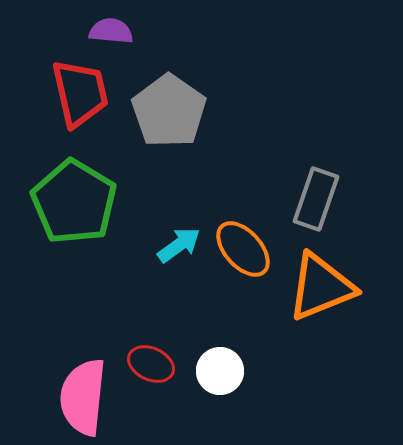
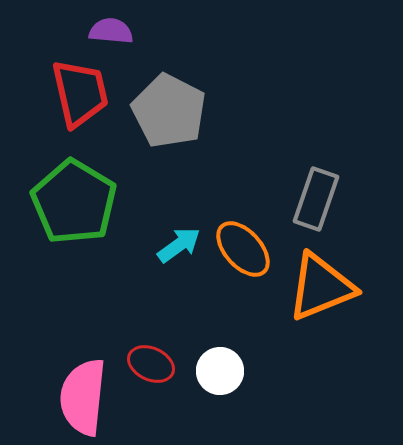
gray pentagon: rotated 8 degrees counterclockwise
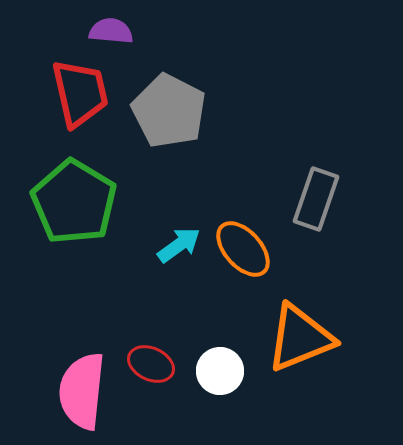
orange triangle: moved 21 px left, 51 px down
pink semicircle: moved 1 px left, 6 px up
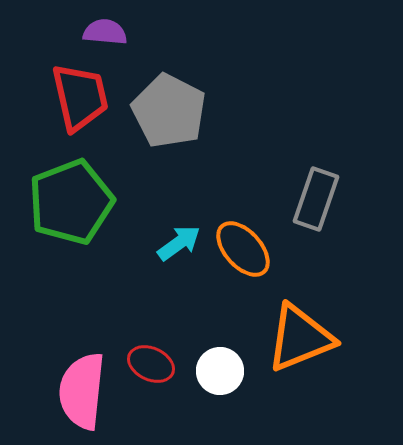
purple semicircle: moved 6 px left, 1 px down
red trapezoid: moved 4 px down
green pentagon: moved 3 px left; rotated 20 degrees clockwise
cyan arrow: moved 2 px up
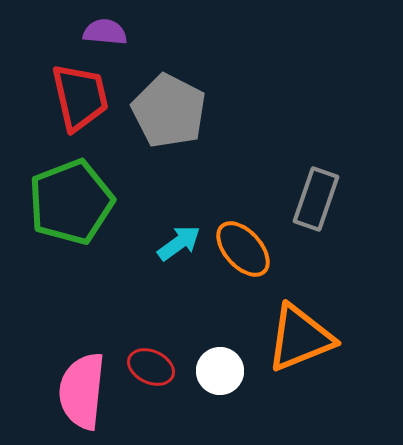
red ellipse: moved 3 px down
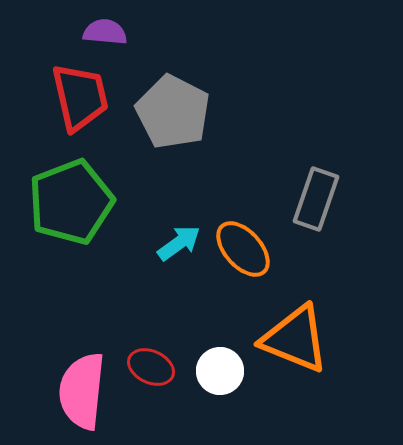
gray pentagon: moved 4 px right, 1 px down
orange triangle: moved 5 px left, 1 px down; rotated 44 degrees clockwise
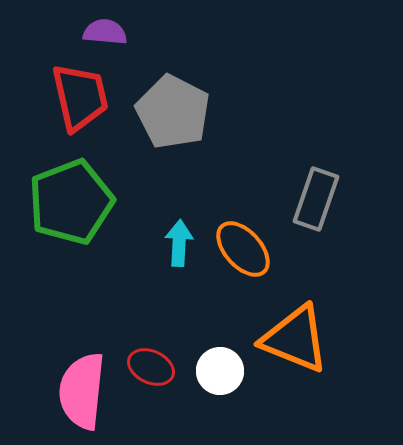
cyan arrow: rotated 51 degrees counterclockwise
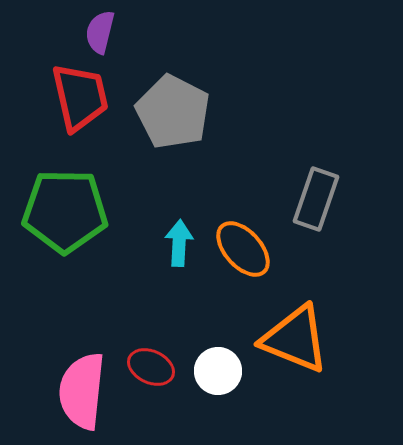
purple semicircle: moved 5 px left; rotated 81 degrees counterclockwise
green pentagon: moved 6 px left, 9 px down; rotated 22 degrees clockwise
white circle: moved 2 px left
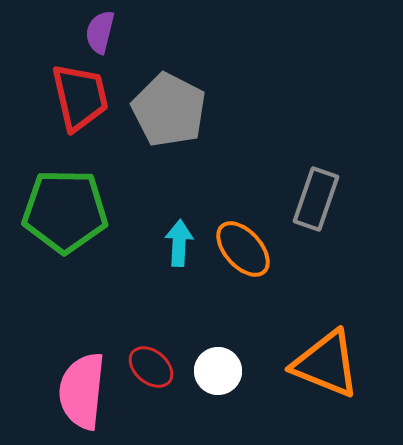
gray pentagon: moved 4 px left, 2 px up
orange triangle: moved 31 px right, 25 px down
red ellipse: rotated 15 degrees clockwise
